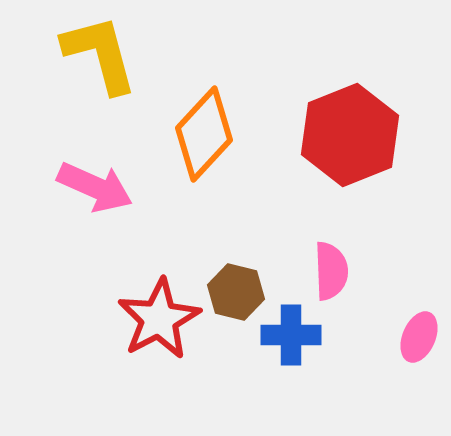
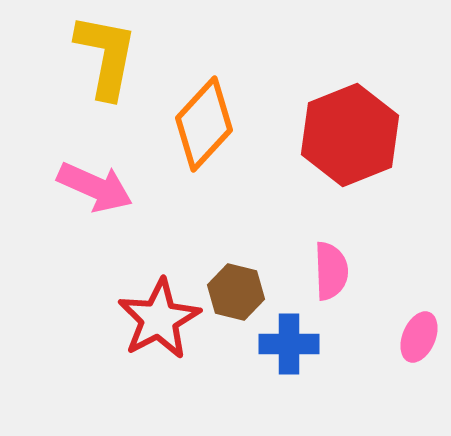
yellow L-shape: moved 6 px right, 2 px down; rotated 26 degrees clockwise
orange diamond: moved 10 px up
blue cross: moved 2 px left, 9 px down
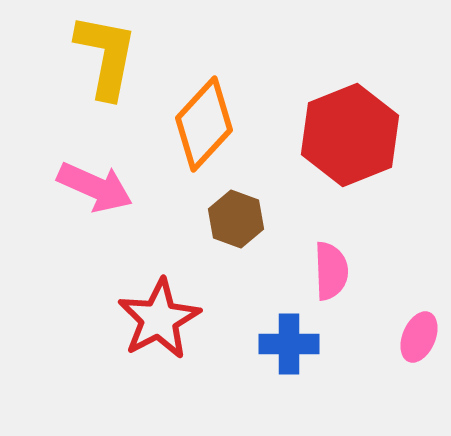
brown hexagon: moved 73 px up; rotated 6 degrees clockwise
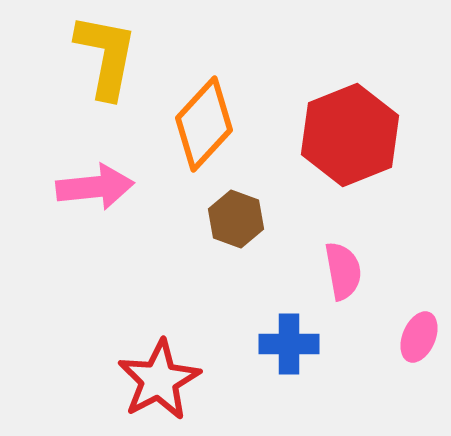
pink arrow: rotated 30 degrees counterclockwise
pink semicircle: moved 12 px right; rotated 8 degrees counterclockwise
red star: moved 61 px down
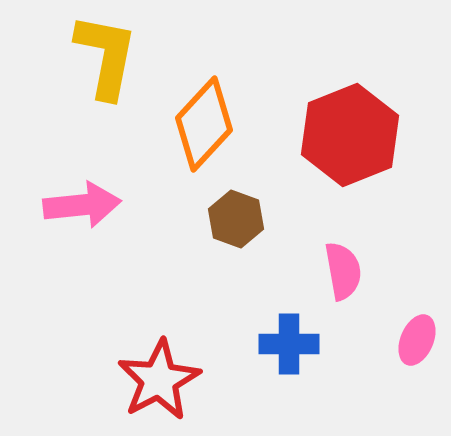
pink arrow: moved 13 px left, 18 px down
pink ellipse: moved 2 px left, 3 px down
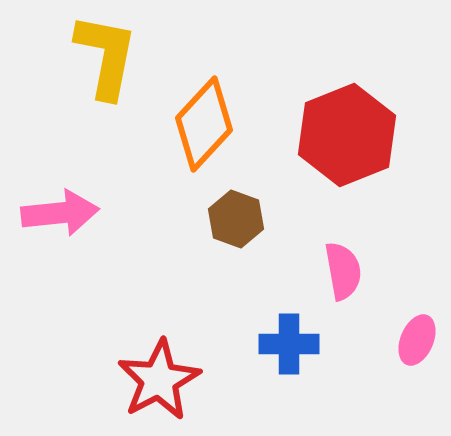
red hexagon: moved 3 px left
pink arrow: moved 22 px left, 8 px down
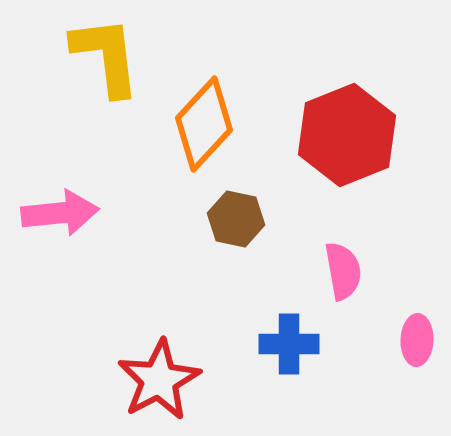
yellow L-shape: rotated 18 degrees counterclockwise
brown hexagon: rotated 8 degrees counterclockwise
pink ellipse: rotated 21 degrees counterclockwise
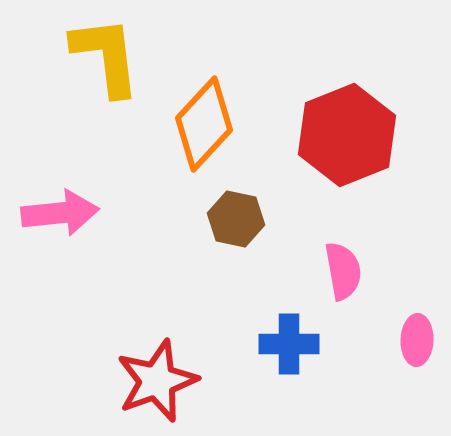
red star: moved 2 px left, 1 px down; rotated 8 degrees clockwise
